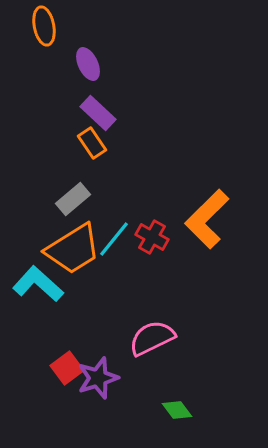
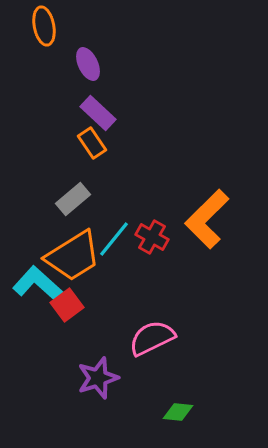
orange trapezoid: moved 7 px down
red square: moved 63 px up
green diamond: moved 1 px right, 2 px down; rotated 48 degrees counterclockwise
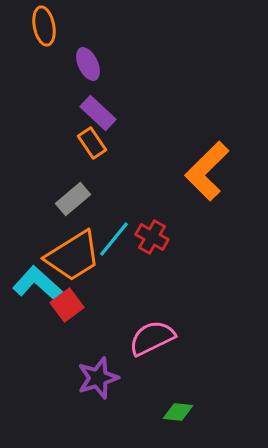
orange L-shape: moved 48 px up
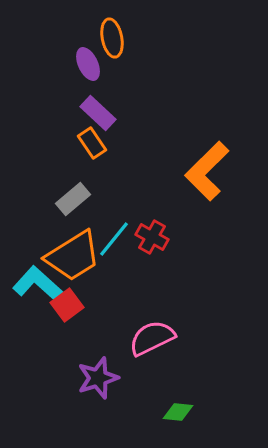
orange ellipse: moved 68 px right, 12 px down
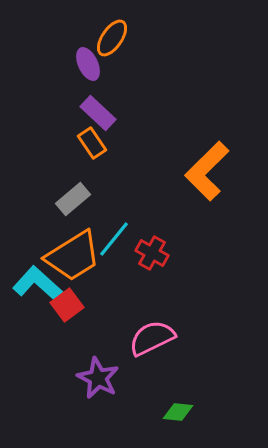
orange ellipse: rotated 45 degrees clockwise
red cross: moved 16 px down
purple star: rotated 27 degrees counterclockwise
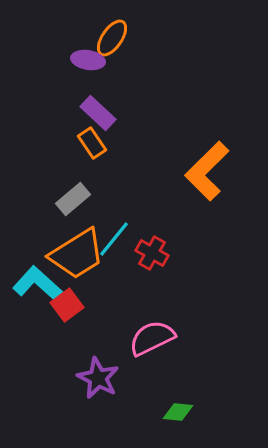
purple ellipse: moved 4 px up; rotated 56 degrees counterclockwise
orange trapezoid: moved 4 px right, 2 px up
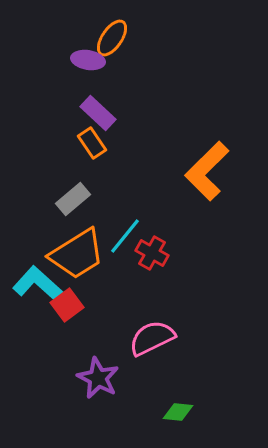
cyan line: moved 11 px right, 3 px up
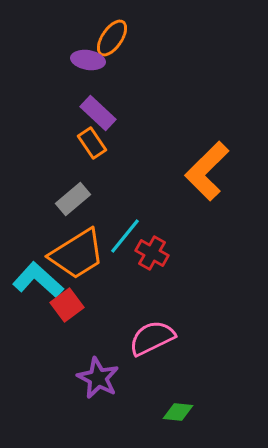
cyan L-shape: moved 4 px up
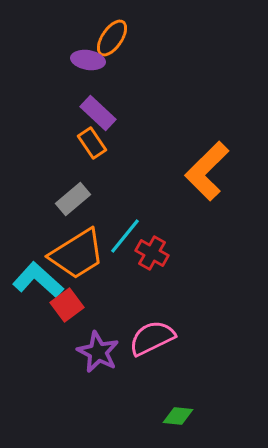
purple star: moved 26 px up
green diamond: moved 4 px down
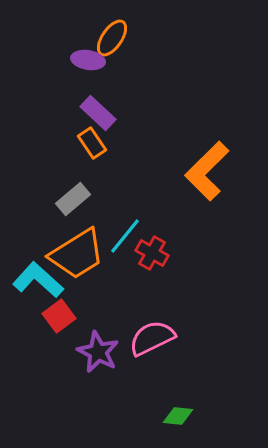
red square: moved 8 px left, 11 px down
